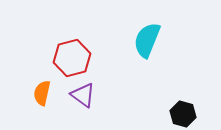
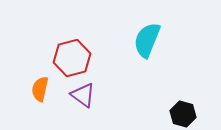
orange semicircle: moved 2 px left, 4 px up
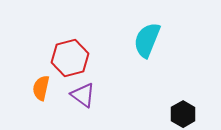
red hexagon: moved 2 px left
orange semicircle: moved 1 px right, 1 px up
black hexagon: rotated 15 degrees clockwise
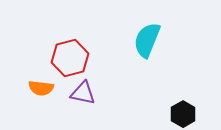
orange semicircle: rotated 95 degrees counterclockwise
purple triangle: moved 2 px up; rotated 24 degrees counterclockwise
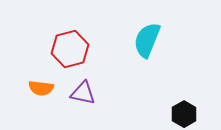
red hexagon: moved 9 px up
black hexagon: moved 1 px right
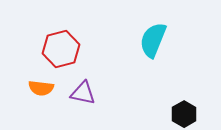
cyan semicircle: moved 6 px right
red hexagon: moved 9 px left
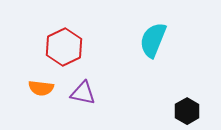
red hexagon: moved 3 px right, 2 px up; rotated 12 degrees counterclockwise
black hexagon: moved 3 px right, 3 px up
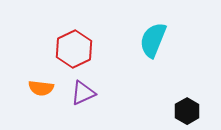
red hexagon: moved 10 px right, 2 px down
purple triangle: rotated 36 degrees counterclockwise
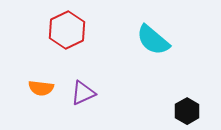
cyan semicircle: rotated 72 degrees counterclockwise
red hexagon: moved 7 px left, 19 px up
